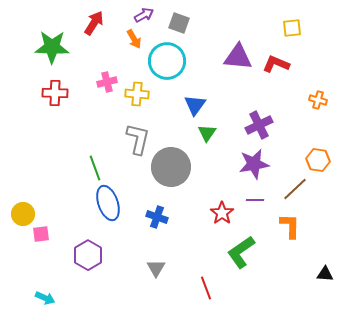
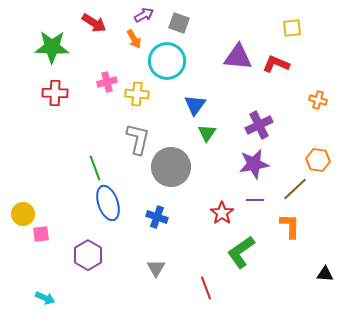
red arrow: rotated 90 degrees clockwise
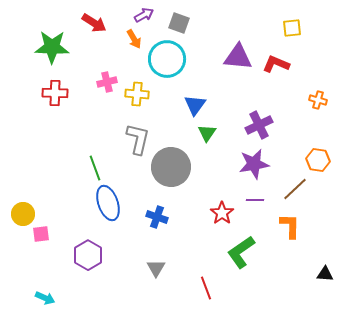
cyan circle: moved 2 px up
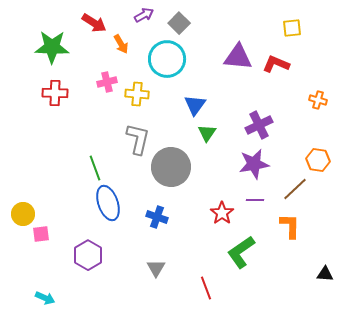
gray square: rotated 25 degrees clockwise
orange arrow: moved 13 px left, 5 px down
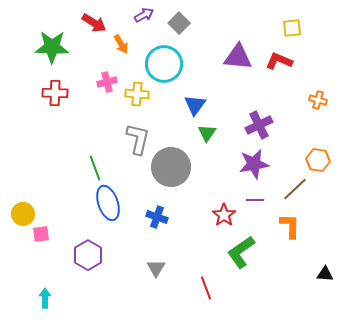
cyan circle: moved 3 px left, 5 px down
red L-shape: moved 3 px right, 3 px up
red star: moved 2 px right, 2 px down
cyan arrow: rotated 114 degrees counterclockwise
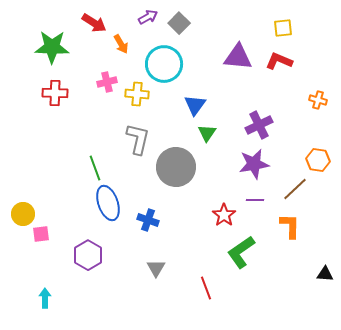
purple arrow: moved 4 px right, 2 px down
yellow square: moved 9 px left
gray circle: moved 5 px right
blue cross: moved 9 px left, 3 px down
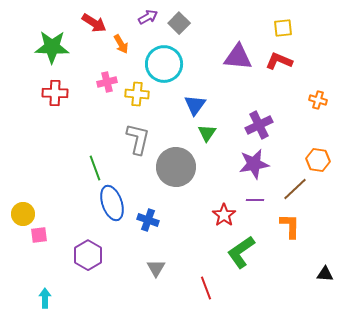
blue ellipse: moved 4 px right
pink square: moved 2 px left, 1 px down
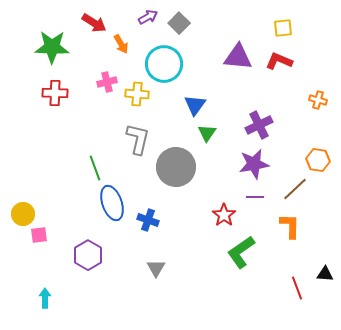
purple line: moved 3 px up
red line: moved 91 px right
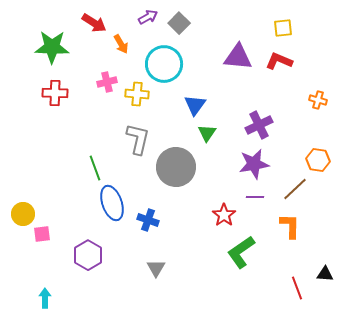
pink square: moved 3 px right, 1 px up
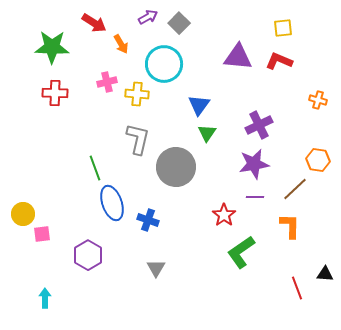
blue triangle: moved 4 px right
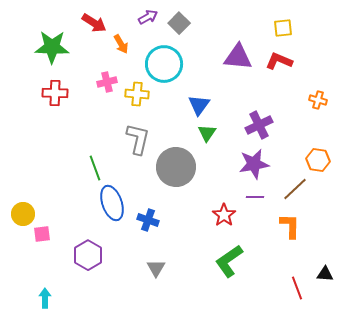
green L-shape: moved 12 px left, 9 px down
